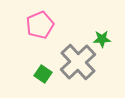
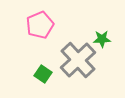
gray cross: moved 2 px up
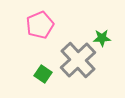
green star: moved 1 px up
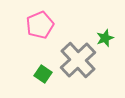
green star: moved 3 px right; rotated 18 degrees counterclockwise
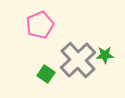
green star: moved 17 px down; rotated 18 degrees clockwise
green square: moved 3 px right
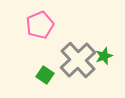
green star: moved 1 px left, 1 px down; rotated 18 degrees counterclockwise
green square: moved 1 px left, 1 px down
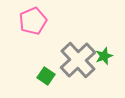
pink pentagon: moved 7 px left, 4 px up
green square: moved 1 px right, 1 px down
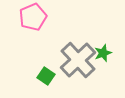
pink pentagon: moved 4 px up
green star: moved 1 px left, 3 px up
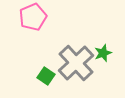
gray cross: moved 2 px left, 3 px down
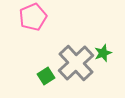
green square: rotated 24 degrees clockwise
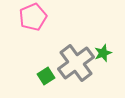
gray cross: rotated 6 degrees clockwise
